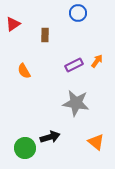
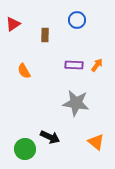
blue circle: moved 1 px left, 7 px down
orange arrow: moved 4 px down
purple rectangle: rotated 30 degrees clockwise
black arrow: rotated 42 degrees clockwise
green circle: moved 1 px down
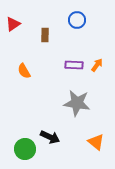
gray star: moved 1 px right
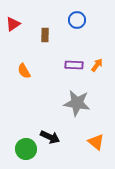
green circle: moved 1 px right
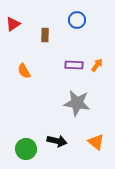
black arrow: moved 7 px right, 4 px down; rotated 12 degrees counterclockwise
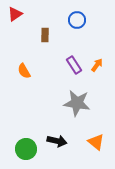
red triangle: moved 2 px right, 10 px up
purple rectangle: rotated 54 degrees clockwise
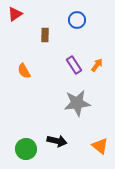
gray star: rotated 16 degrees counterclockwise
orange triangle: moved 4 px right, 4 px down
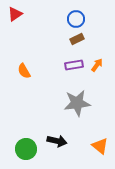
blue circle: moved 1 px left, 1 px up
brown rectangle: moved 32 px right, 4 px down; rotated 64 degrees clockwise
purple rectangle: rotated 66 degrees counterclockwise
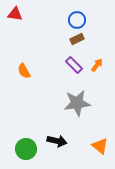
red triangle: rotated 42 degrees clockwise
blue circle: moved 1 px right, 1 px down
purple rectangle: rotated 54 degrees clockwise
